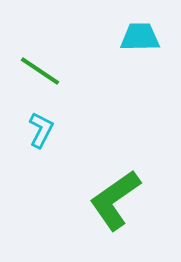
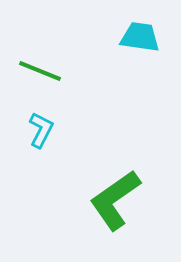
cyan trapezoid: rotated 9 degrees clockwise
green line: rotated 12 degrees counterclockwise
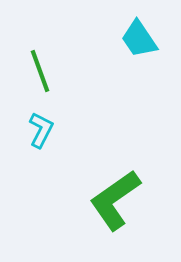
cyan trapezoid: moved 1 px left, 2 px down; rotated 132 degrees counterclockwise
green line: rotated 48 degrees clockwise
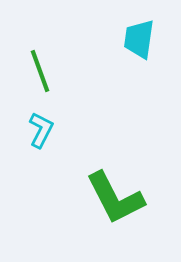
cyan trapezoid: rotated 42 degrees clockwise
green L-shape: moved 2 px up; rotated 82 degrees counterclockwise
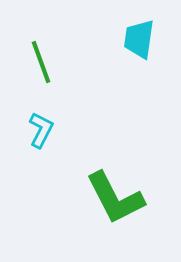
green line: moved 1 px right, 9 px up
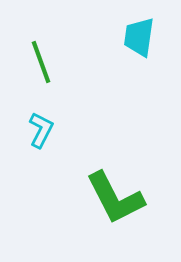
cyan trapezoid: moved 2 px up
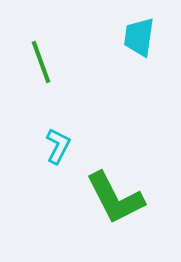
cyan L-shape: moved 17 px right, 16 px down
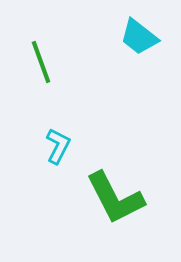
cyan trapezoid: rotated 60 degrees counterclockwise
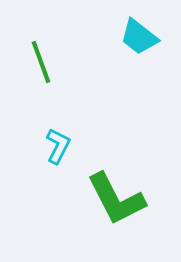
green L-shape: moved 1 px right, 1 px down
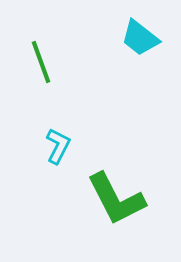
cyan trapezoid: moved 1 px right, 1 px down
